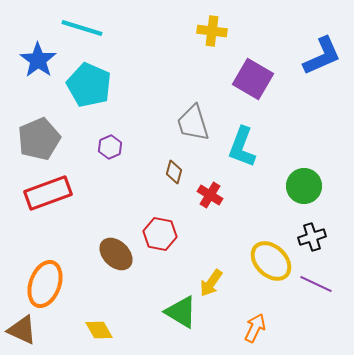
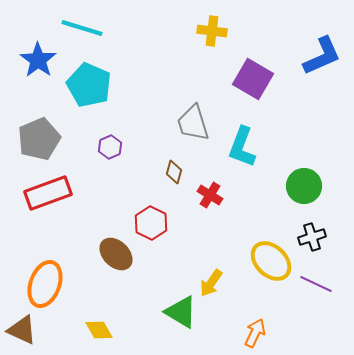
red hexagon: moved 9 px left, 11 px up; rotated 16 degrees clockwise
orange arrow: moved 5 px down
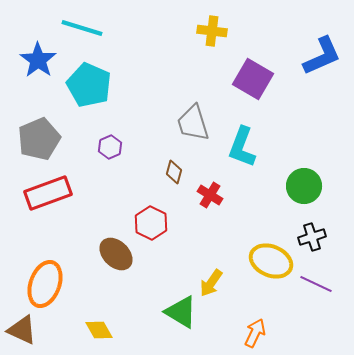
yellow ellipse: rotated 21 degrees counterclockwise
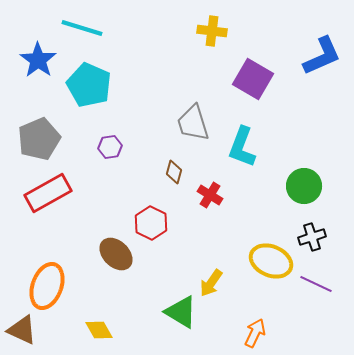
purple hexagon: rotated 15 degrees clockwise
red rectangle: rotated 9 degrees counterclockwise
orange ellipse: moved 2 px right, 2 px down
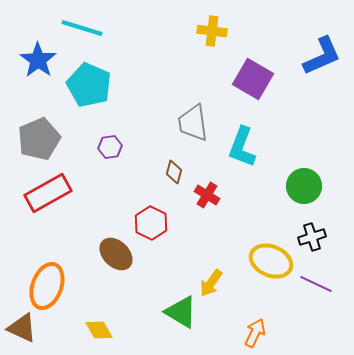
gray trapezoid: rotated 9 degrees clockwise
red cross: moved 3 px left
brown triangle: moved 2 px up
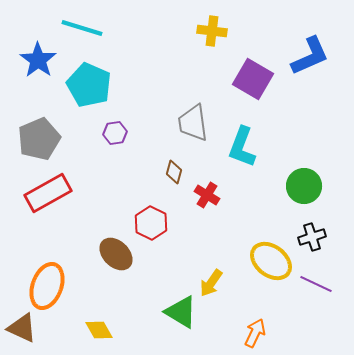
blue L-shape: moved 12 px left
purple hexagon: moved 5 px right, 14 px up
yellow ellipse: rotated 15 degrees clockwise
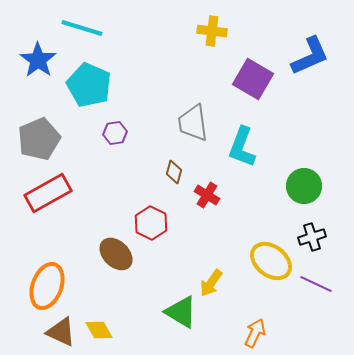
brown triangle: moved 39 px right, 4 px down
